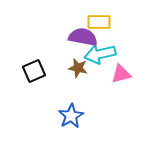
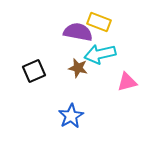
yellow rectangle: rotated 20 degrees clockwise
purple semicircle: moved 5 px left, 5 px up
pink triangle: moved 6 px right, 8 px down
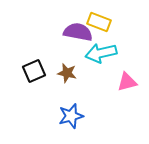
cyan arrow: moved 1 px right, 1 px up
brown star: moved 11 px left, 5 px down
blue star: rotated 15 degrees clockwise
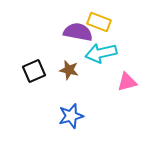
brown star: moved 2 px right, 3 px up
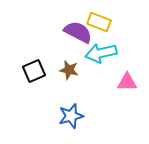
purple semicircle: rotated 16 degrees clockwise
pink triangle: rotated 15 degrees clockwise
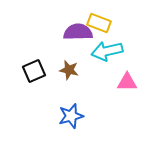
yellow rectangle: moved 1 px down
purple semicircle: rotated 28 degrees counterclockwise
cyan arrow: moved 6 px right, 2 px up
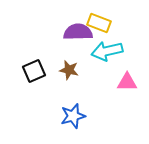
blue star: moved 2 px right
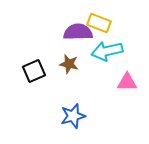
brown star: moved 6 px up
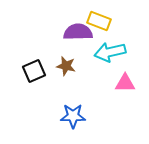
yellow rectangle: moved 2 px up
cyan arrow: moved 3 px right, 1 px down
brown star: moved 3 px left, 2 px down
pink triangle: moved 2 px left, 1 px down
blue star: rotated 15 degrees clockwise
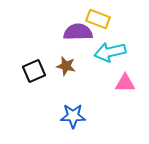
yellow rectangle: moved 1 px left, 2 px up
